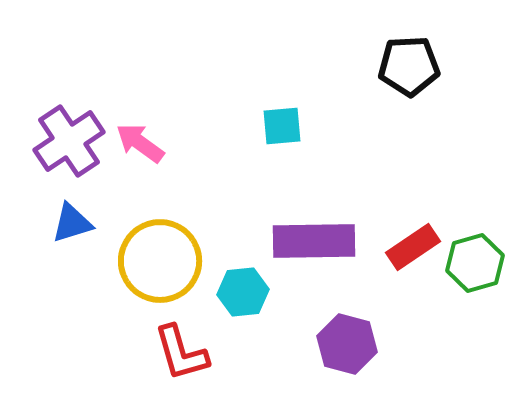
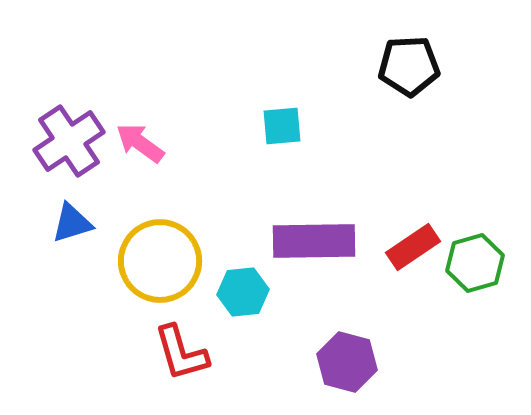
purple hexagon: moved 18 px down
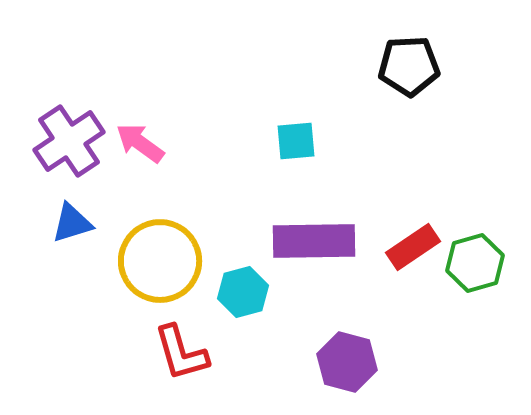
cyan square: moved 14 px right, 15 px down
cyan hexagon: rotated 9 degrees counterclockwise
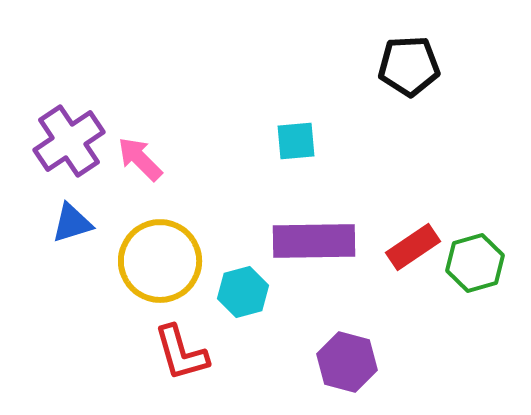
pink arrow: moved 16 px down; rotated 9 degrees clockwise
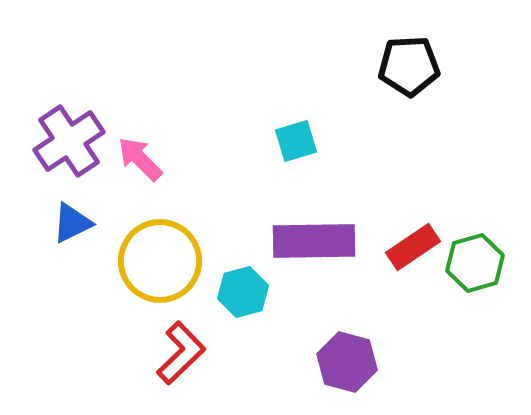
cyan square: rotated 12 degrees counterclockwise
blue triangle: rotated 9 degrees counterclockwise
red L-shape: rotated 118 degrees counterclockwise
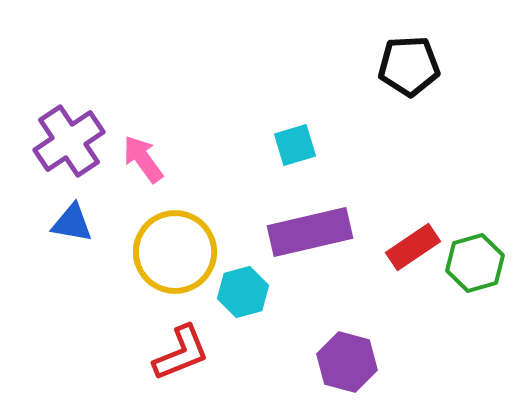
cyan square: moved 1 px left, 4 px down
pink arrow: moved 3 px right; rotated 9 degrees clockwise
blue triangle: rotated 36 degrees clockwise
purple rectangle: moved 4 px left, 9 px up; rotated 12 degrees counterclockwise
yellow circle: moved 15 px right, 9 px up
red L-shape: rotated 22 degrees clockwise
